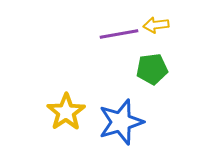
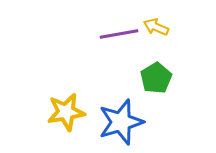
yellow arrow: moved 2 px down; rotated 30 degrees clockwise
green pentagon: moved 4 px right, 9 px down; rotated 24 degrees counterclockwise
yellow star: rotated 24 degrees clockwise
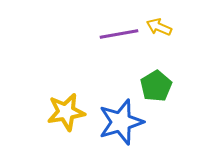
yellow arrow: moved 3 px right
green pentagon: moved 8 px down
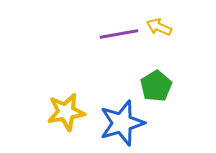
blue star: moved 1 px right, 1 px down
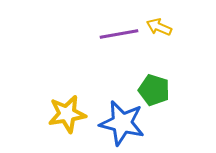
green pentagon: moved 2 px left, 4 px down; rotated 24 degrees counterclockwise
yellow star: moved 1 px right, 2 px down
blue star: rotated 30 degrees clockwise
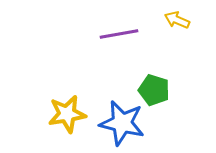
yellow arrow: moved 18 px right, 7 px up
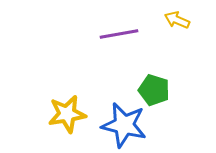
blue star: moved 2 px right, 2 px down
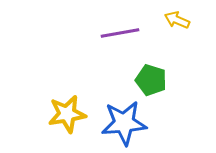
purple line: moved 1 px right, 1 px up
green pentagon: moved 3 px left, 10 px up
blue star: moved 2 px up; rotated 18 degrees counterclockwise
